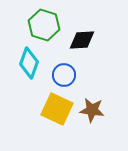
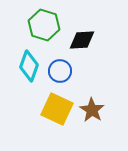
cyan diamond: moved 3 px down
blue circle: moved 4 px left, 4 px up
brown star: rotated 25 degrees clockwise
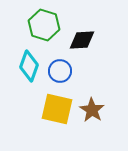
yellow square: rotated 12 degrees counterclockwise
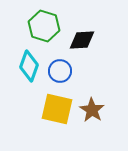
green hexagon: moved 1 px down
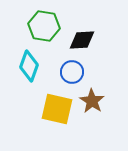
green hexagon: rotated 8 degrees counterclockwise
blue circle: moved 12 px right, 1 px down
brown star: moved 9 px up
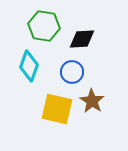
black diamond: moved 1 px up
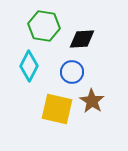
cyan diamond: rotated 8 degrees clockwise
